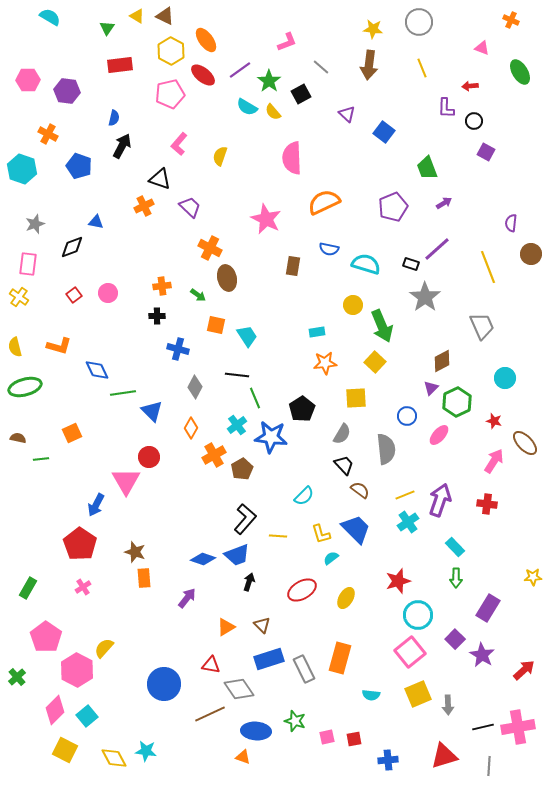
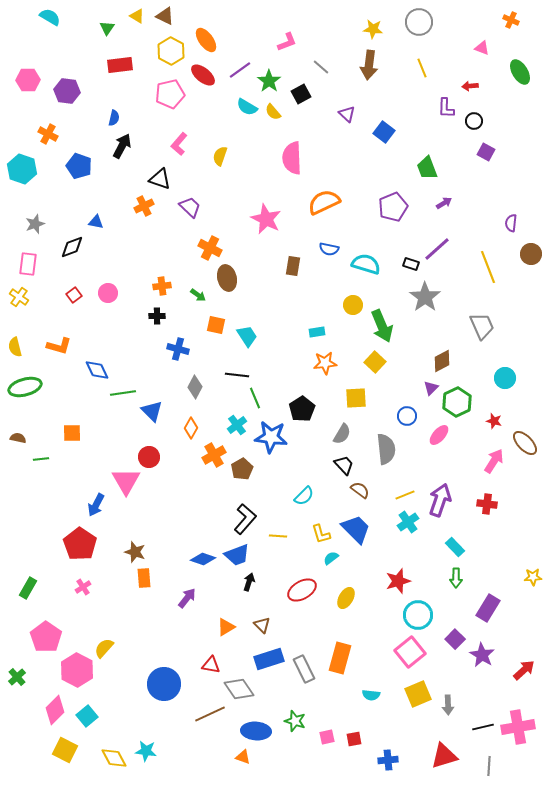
orange square at (72, 433): rotated 24 degrees clockwise
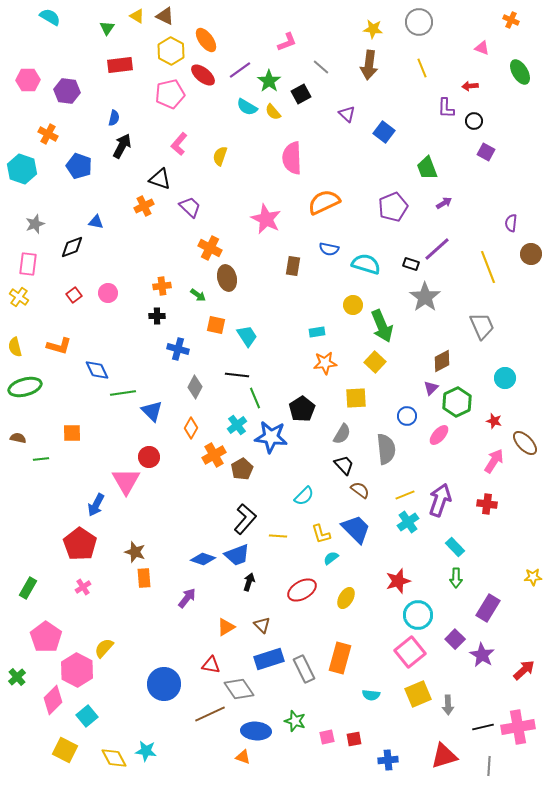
pink diamond at (55, 710): moved 2 px left, 10 px up
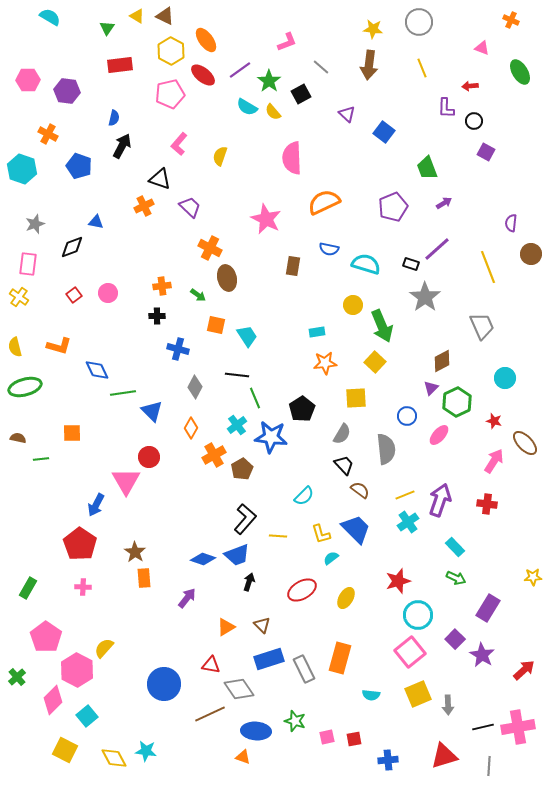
brown star at (135, 552): rotated 15 degrees clockwise
green arrow at (456, 578): rotated 66 degrees counterclockwise
pink cross at (83, 587): rotated 35 degrees clockwise
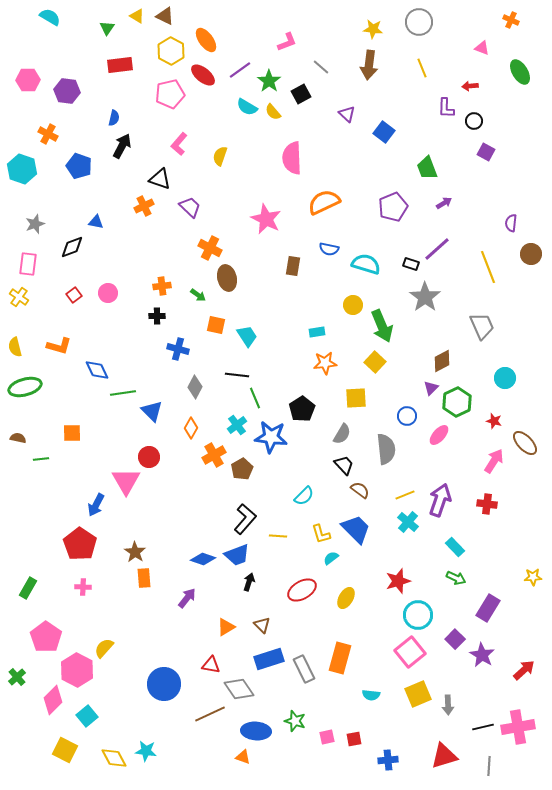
cyan cross at (408, 522): rotated 15 degrees counterclockwise
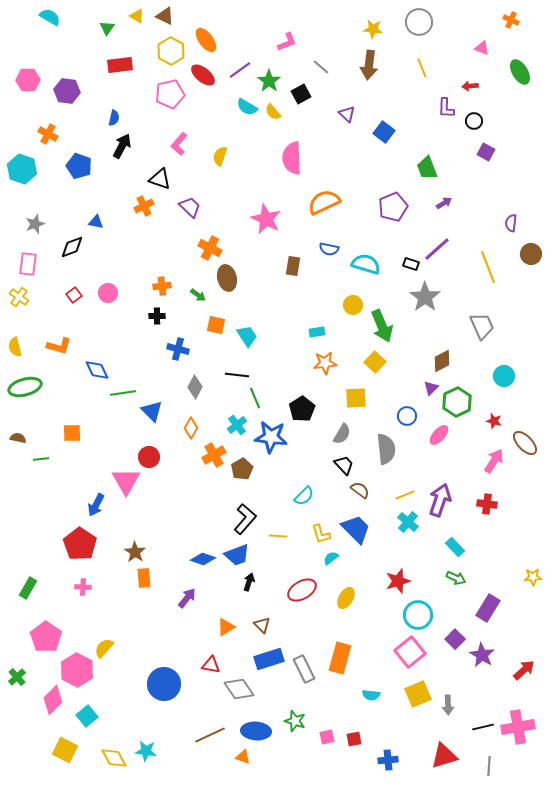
cyan circle at (505, 378): moved 1 px left, 2 px up
brown line at (210, 714): moved 21 px down
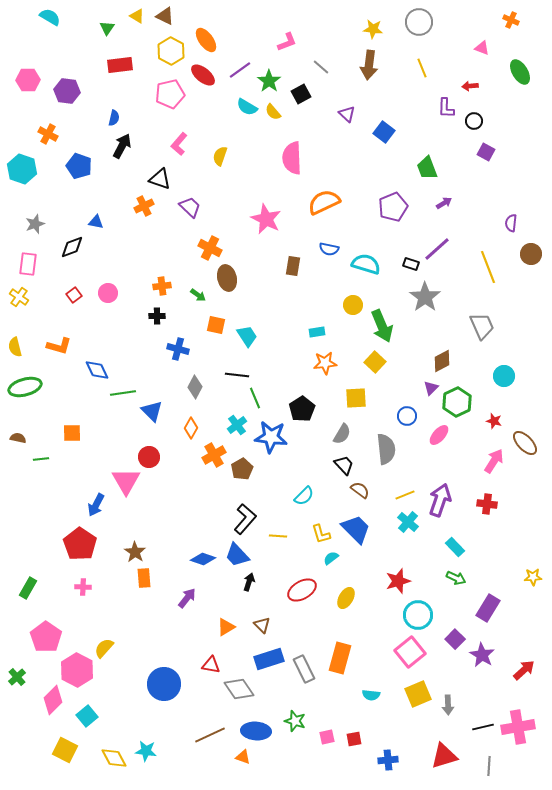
blue trapezoid at (237, 555): rotated 68 degrees clockwise
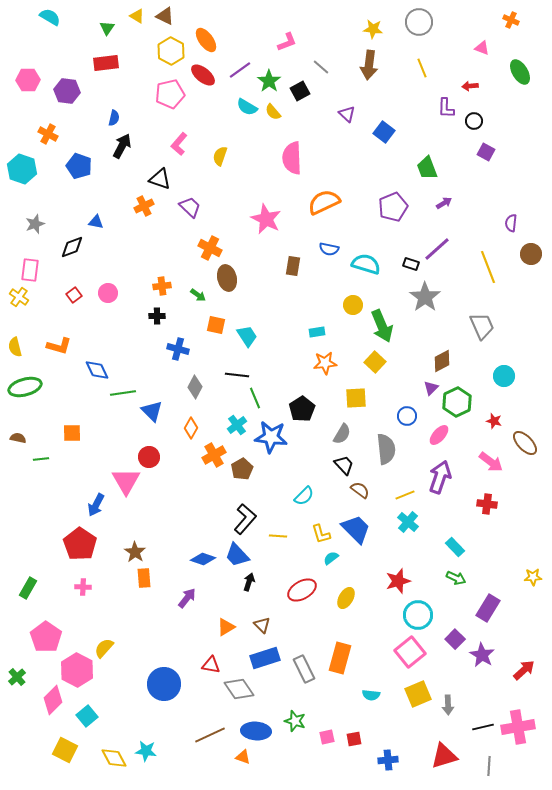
red rectangle at (120, 65): moved 14 px left, 2 px up
black square at (301, 94): moved 1 px left, 3 px up
pink rectangle at (28, 264): moved 2 px right, 6 px down
pink arrow at (494, 461): moved 3 px left, 1 px down; rotated 95 degrees clockwise
purple arrow at (440, 500): moved 23 px up
blue rectangle at (269, 659): moved 4 px left, 1 px up
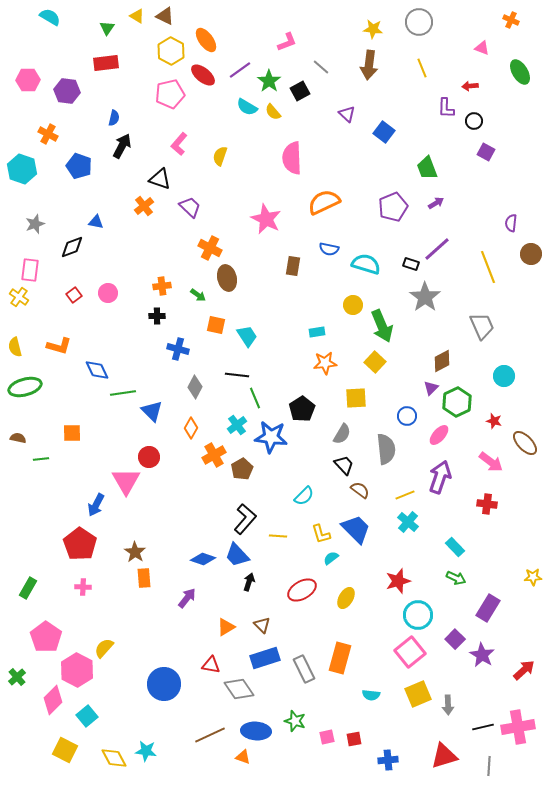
purple arrow at (444, 203): moved 8 px left
orange cross at (144, 206): rotated 12 degrees counterclockwise
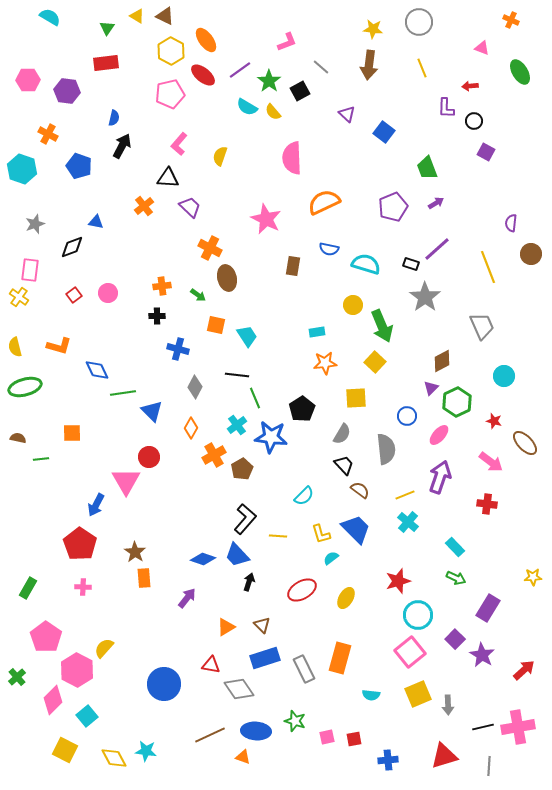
black triangle at (160, 179): moved 8 px right, 1 px up; rotated 15 degrees counterclockwise
